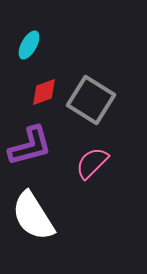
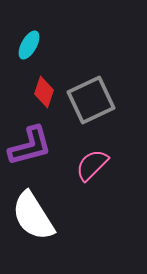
red diamond: rotated 52 degrees counterclockwise
gray square: rotated 33 degrees clockwise
pink semicircle: moved 2 px down
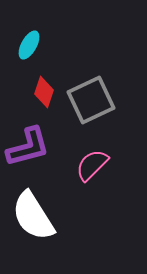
purple L-shape: moved 2 px left, 1 px down
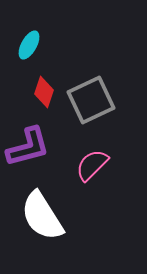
white semicircle: moved 9 px right
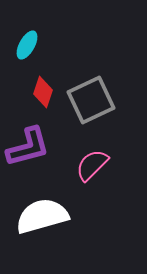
cyan ellipse: moved 2 px left
red diamond: moved 1 px left
white semicircle: rotated 106 degrees clockwise
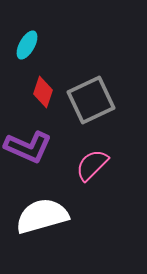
purple L-shape: rotated 39 degrees clockwise
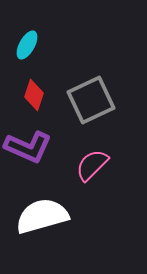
red diamond: moved 9 px left, 3 px down
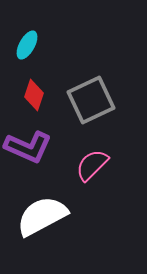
white semicircle: rotated 12 degrees counterclockwise
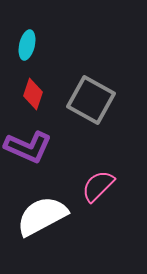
cyan ellipse: rotated 16 degrees counterclockwise
red diamond: moved 1 px left, 1 px up
gray square: rotated 36 degrees counterclockwise
pink semicircle: moved 6 px right, 21 px down
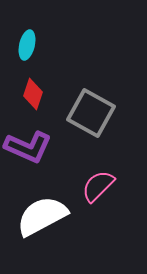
gray square: moved 13 px down
